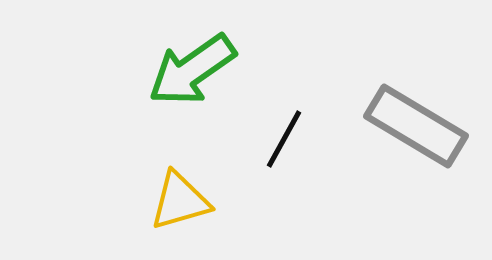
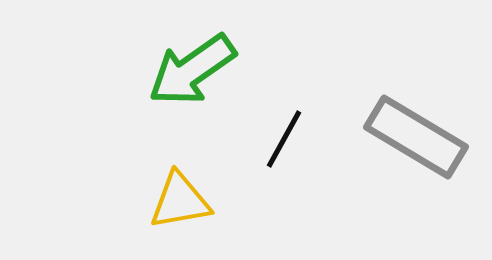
gray rectangle: moved 11 px down
yellow triangle: rotated 6 degrees clockwise
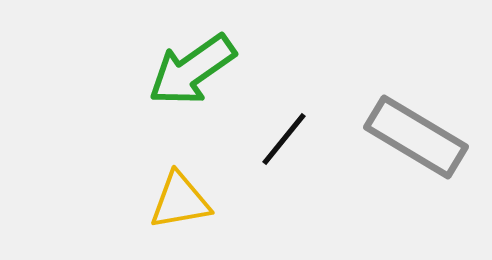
black line: rotated 10 degrees clockwise
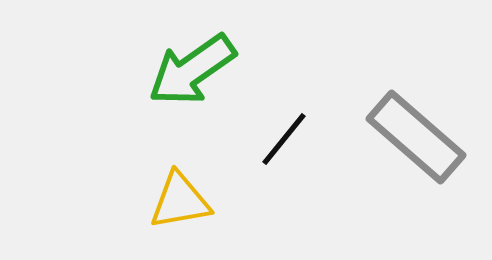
gray rectangle: rotated 10 degrees clockwise
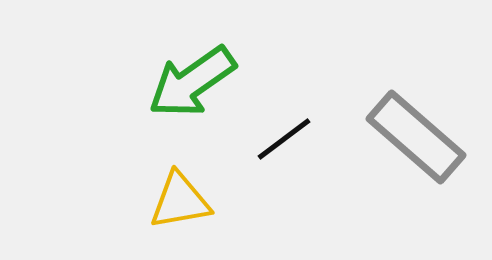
green arrow: moved 12 px down
black line: rotated 14 degrees clockwise
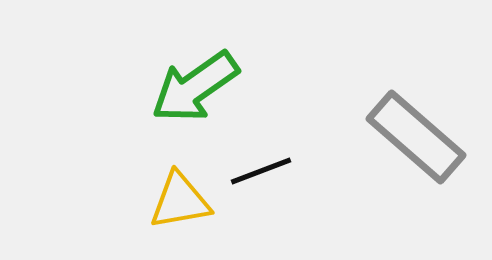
green arrow: moved 3 px right, 5 px down
black line: moved 23 px left, 32 px down; rotated 16 degrees clockwise
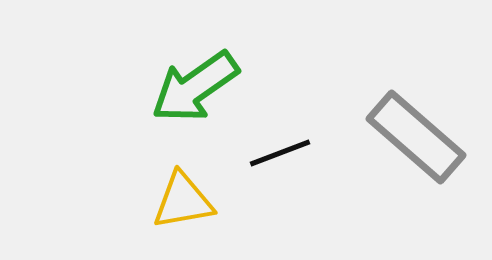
black line: moved 19 px right, 18 px up
yellow triangle: moved 3 px right
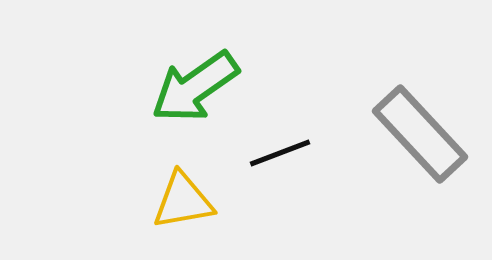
gray rectangle: moved 4 px right, 3 px up; rotated 6 degrees clockwise
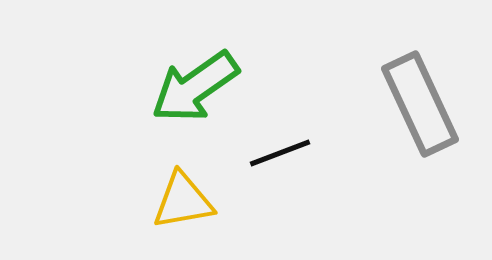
gray rectangle: moved 30 px up; rotated 18 degrees clockwise
